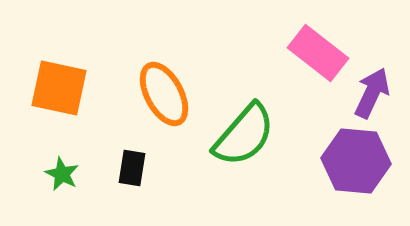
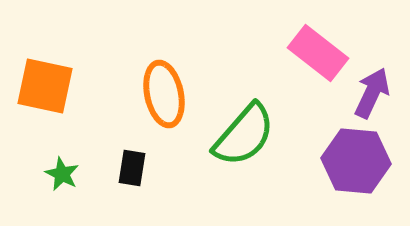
orange square: moved 14 px left, 2 px up
orange ellipse: rotated 16 degrees clockwise
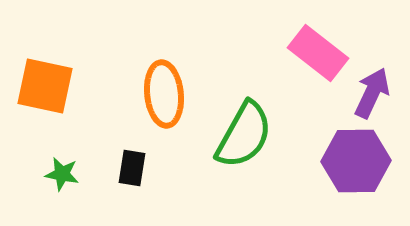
orange ellipse: rotated 6 degrees clockwise
green semicircle: rotated 12 degrees counterclockwise
purple hexagon: rotated 6 degrees counterclockwise
green star: rotated 16 degrees counterclockwise
